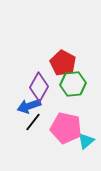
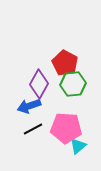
red pentagon: moved 2 px right
purple diamond: moved 3 px up
black line: moved 7 px down; rotated 24 degrees clockwise
pink pentagon: rotated 8 degrees counterclockwise
cyan triangle: moved 8 px left, 5 px down
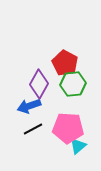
pink pentagon: moved 2 px right
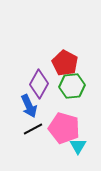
green hexagon: moved 1 px left, 2 px down
blue arrow: rotated 95 degrees counterclockwise
pink pentagon: moved 4 px left; rotated 12 degrees clockwise
cyan triangle: rotated 18 degrees counterclockwise
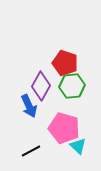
red pentagon: rotated 10 degrees counterclockwise
purple diamond: moved 2 px right, 2 px down
black line: moved 2 px left, 22 px down
cyan triangle: rotated 18 degrees counterclockwise
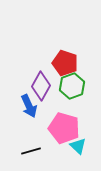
green hexagon: rotated 15 degrees counterclockwise
black line: rotated 12 degrees clockwise
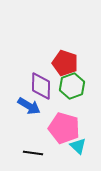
purple diamond: rotated 28 degrees counterclockwise
blue arrow: rotated 35 degrees counterclockwise
black line: moved 2 px right, 2 px down; rotated 24 degrees clockwise
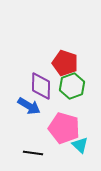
cyan triangle: moved 2 px right, 1 px up
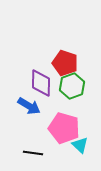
purple diamond: moved 3 px up
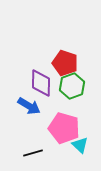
black line: rotated 24 degrees counterclockwise
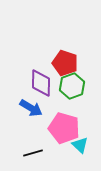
blue arrow: moved 2 px right, 2 px down
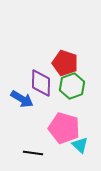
blue arrow: moved 9 px left, 9 px up
black line: rotated 24 degrees clockwise
